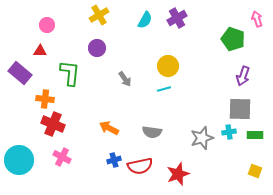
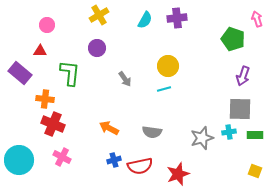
purple cross: rotated 24 degrees clockwise
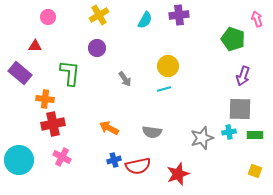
purple cross: moved 2 px right, 3 px up
pink circle: moved 1 px right, 8 px up
red triangle: moved 5 px left, 5 px up
red cross: rotated 35 degrees counterclockwise
red semicircle: moved 2 px left
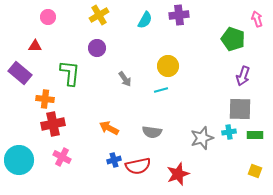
cyan line: moved 3 px left, 1 px down
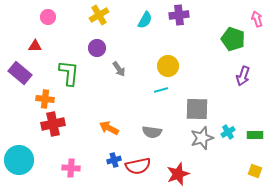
green L-shape: moved 1 px left
gray arrow: moved 6 px left, 10 px up
gray square: moved 43 px left
cyan cross: moved 1 px left; rotated 24 degrees counterclockwise
pink cross: moved 9 px right, 11 px down; rotated 24 degrees counterclockwise
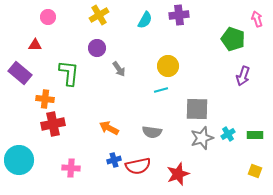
red triangle: moved 1 px up
cyan cross: moved 2 px down
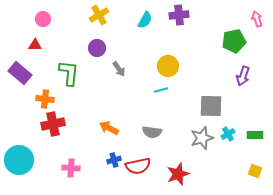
pink circle: moved 5 px left, 2 px down
green pentagon: moved 1 px right, 2 px down; rotated 30 degrees counterclockwise
gray square: moved 14 px right, 3 px up
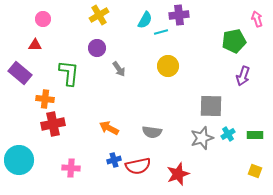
cyan line: moved 58 px up
